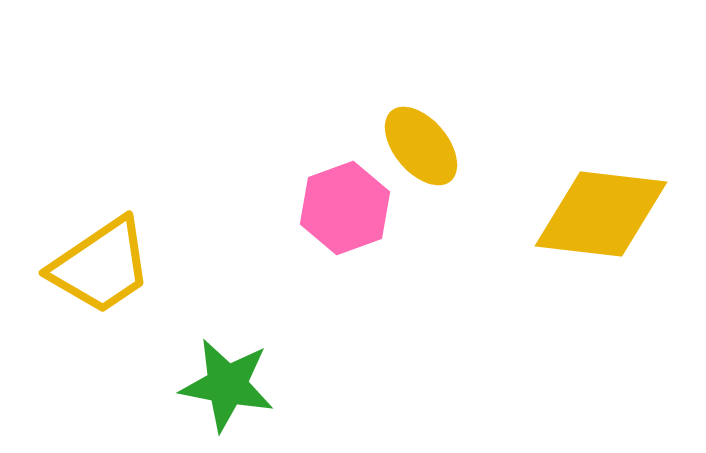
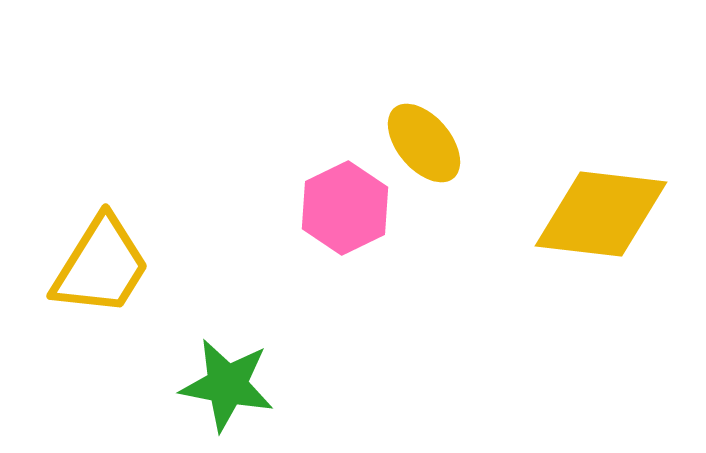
yellow ellipse: moved 3 px right, 3 px up
pink hexagon: rotated 6 degrees counterclockwise
yellow trapezoid: rotated 24 degrees counterclockwise
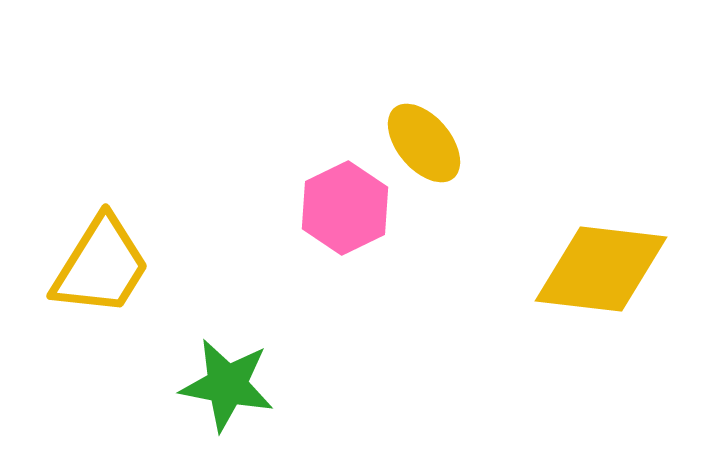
yellow diamond: moved 55 px down
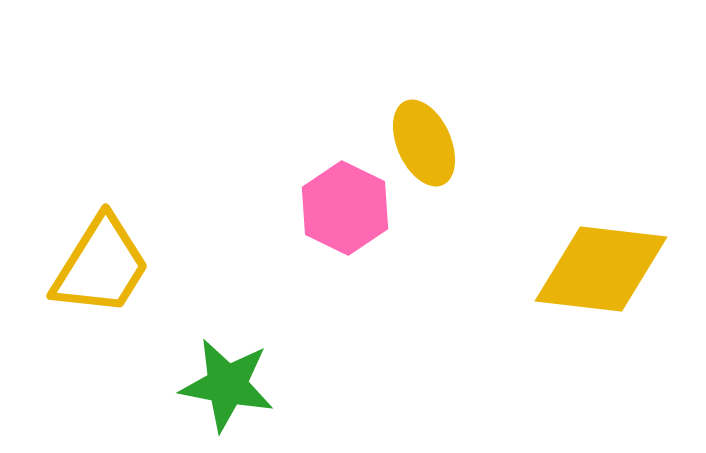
yellow ellipse: rotated 16 degrees clockwise
pink hexagon: rotated 8 degrees counterclockwise
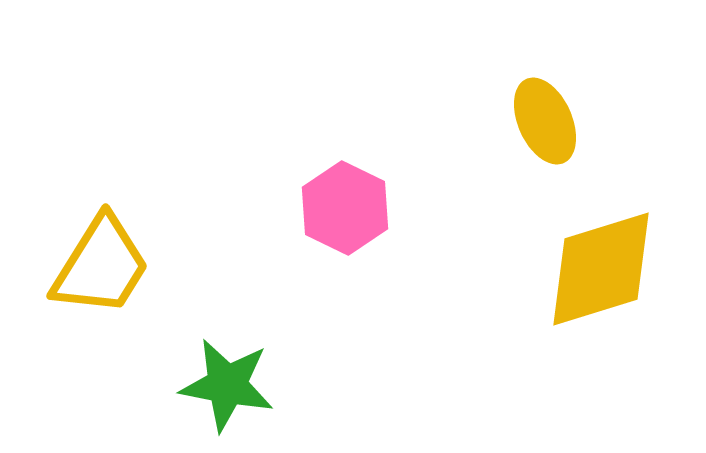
yellow ellipse: moved 121 px right, 22 px up
yellow diamond: rotated 24 degrees counterclockwise
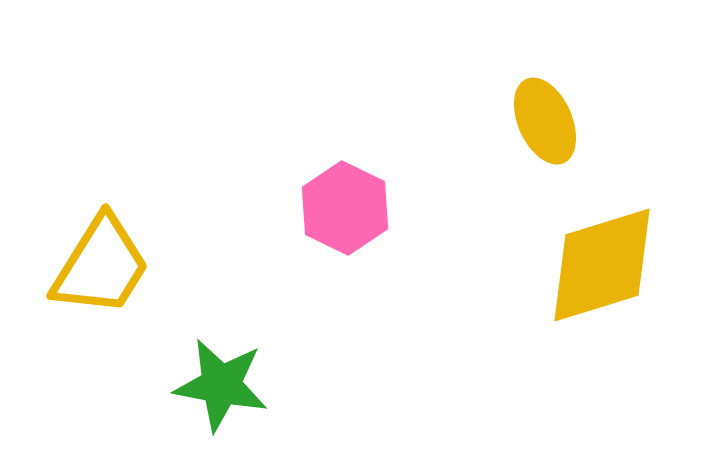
yellow diamond: moved 1 px right, 4 px up
green star: moved 6 px left
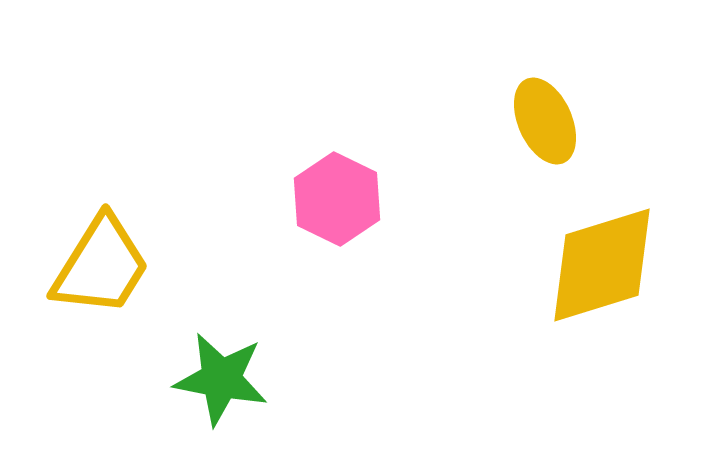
pink hexagon: moved 8 px left, 9 px up
green star: moved 6 px up
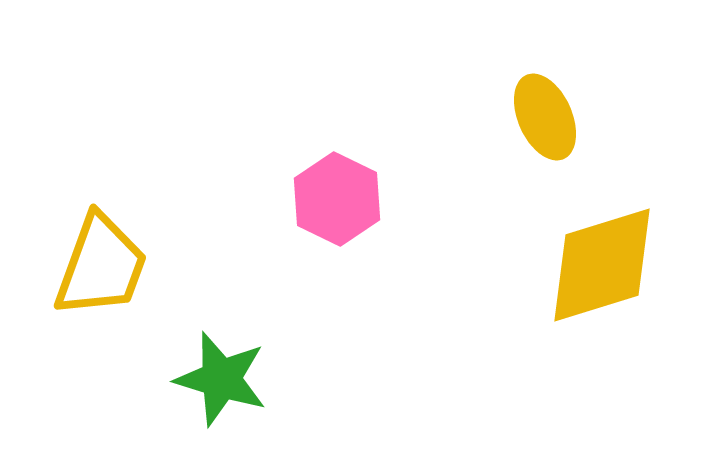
yellow ellipse: moved 4 px up
yellow trapezoid: rotated 12 degrees counterclockwise
green star: rotated 6 degrees clockwise
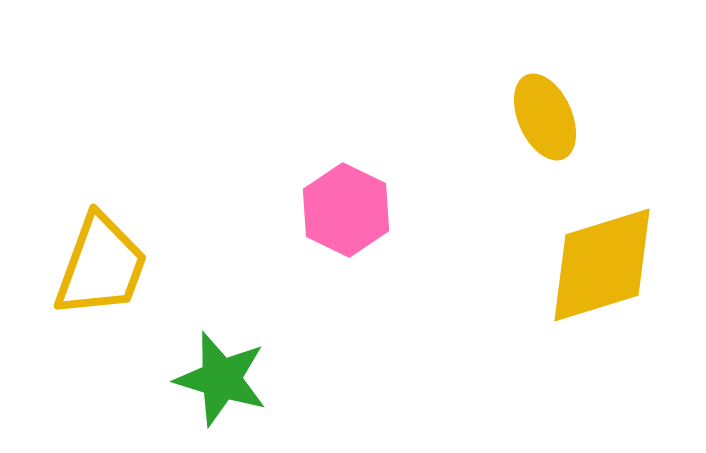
pink hexagon: moved 9 px right, 11 px down
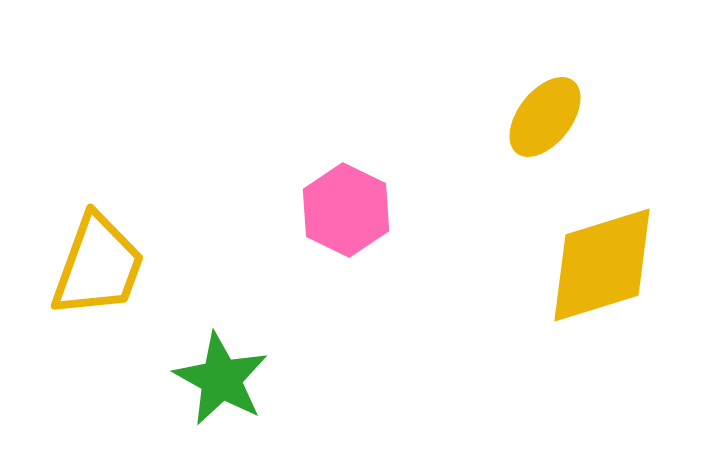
yellow ellipse: rotated 62 degrees clockwise
yellow trapezoid: moved 3 px left
green star: rotated 12 degrees clockwise
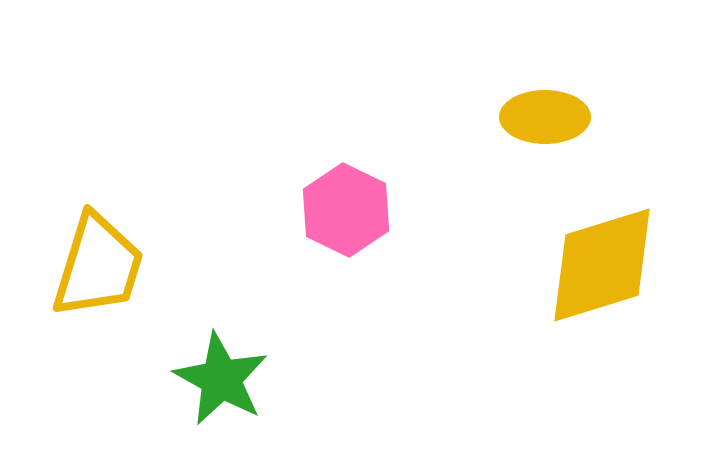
yellow ellipse: rotated 52 degrees clockwise
yellow trapezoid: rotated 3 degrees counterclockwise
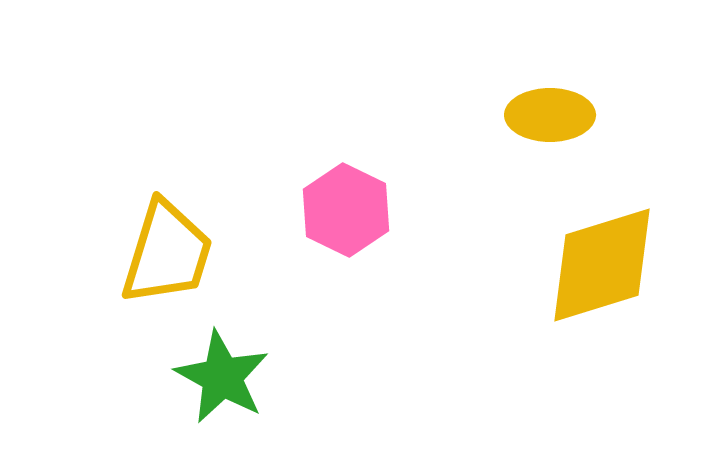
yellow ellipse: moved 5 px right, 2 px up
yellow trapezoid: moved 69 px right, 13 px up
green star: moved 1 px right, 2 px up
